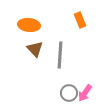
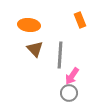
pink arrow: moved 13 px left, 17 px up
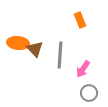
orange ellipse: moved 11 px left, 18 px down
pink arrow: moved 11 px right, 7 px up
gray circle: moved 20 px right
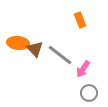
gray line: rotated 56 degrees counterclockwise
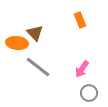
orange ellipse: moved 1 px left
brown triangle: moved 16 px up
gray line: moved 22 px left, 12 px down
pink arrow: moved 1 px left
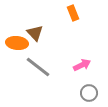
orange rectangle: moved 7 px left, 7 px up
pink arrow: moved 4 px up; rotated 150 degrees counterclockwise
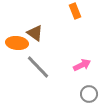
orange rectangle: moved 2 px right, 2 px up
brown triangle: rotated 12 degrees counterclockwise
gray line: rotated 8 degrees clockwise
gray circle: moved 1 px down
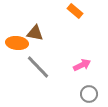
orange rectangle: rotated 28 degrees counterclockwise
brown triangle: rotated 24 degrees counterclockwise
